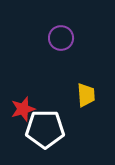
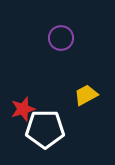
yellow trapezoid: rotated 115 degrees counterclockwise
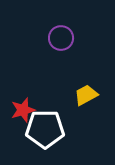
red star: moved 1 px down
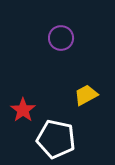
red star: rotated 20 degrees counterclockwise
white pentagon: moved 11 px right, 10 px down; rotated 12 degrees clockwise
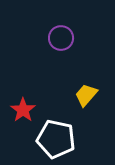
yellow trapezoid: rotated 20 degrees counterclockwise
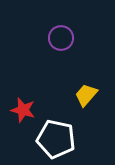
red star: rotated 20 degrees counterclockwise
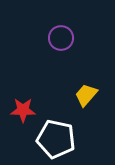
red star: rotated 15 degrees counterclockwise
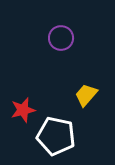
red star: rotated 15 degrees counterclockwise
white pentagon: moved 3 px up
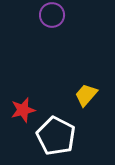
purple circle: moved 9 px left, 23 px up
white pentagon: rotated 15 degrees clockwise
